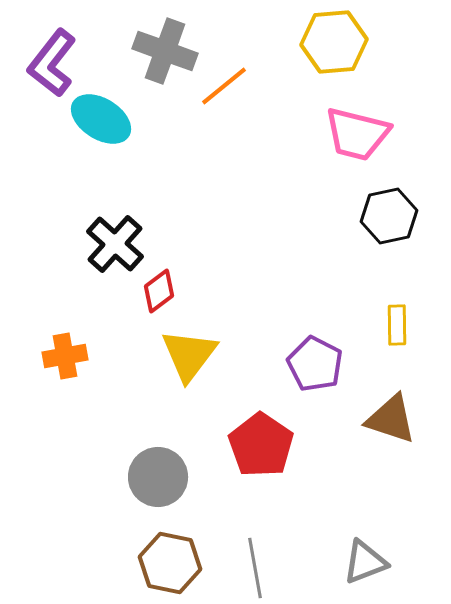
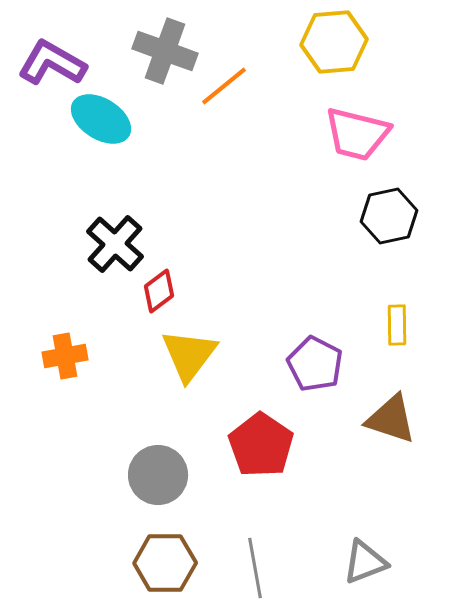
purple L-shape: rotated 82 degrees clockwise
gray circle: moved 2 px up
brown hexagon: moved 5 px left; rotated 12 degrees counterclockwise
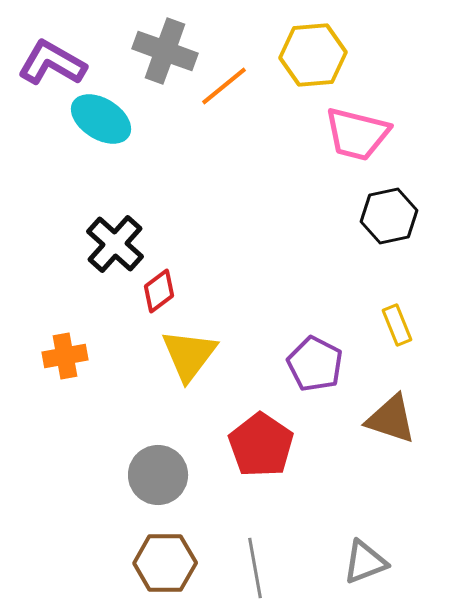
yellow hexagon: moved 21 px left, 13 px down
yellow rectangle: rotated 21 degrees counterclockwise
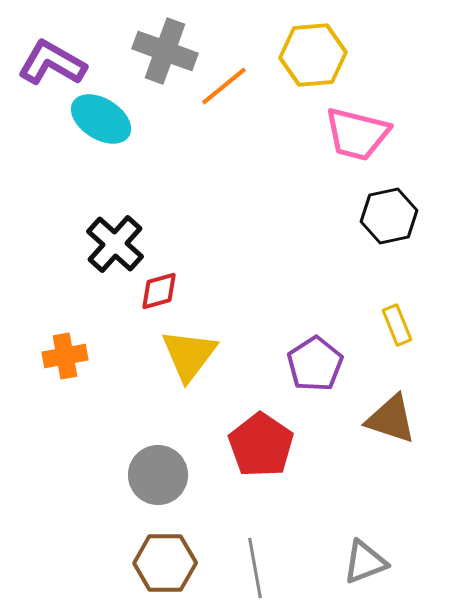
red diamond: rotated 21 degrees clockwise
purple pentagon: rotated 12 degrees clockwise
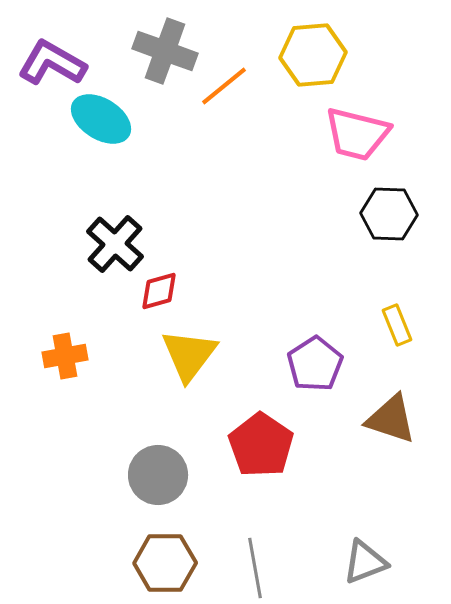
black hexagon: moved 2 px up; rotated 14 degrees clockwise
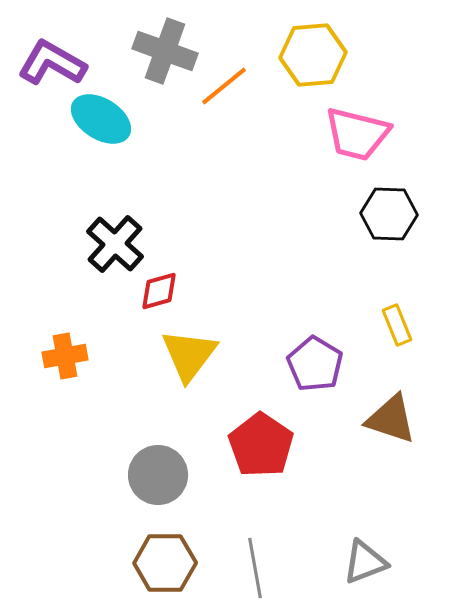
purple pentagon: rotated 8 degrees counterclockwise
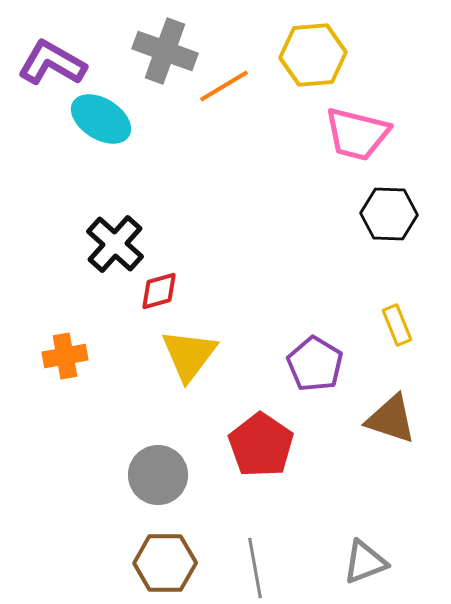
orange line: rotated 8 degrees clockwise
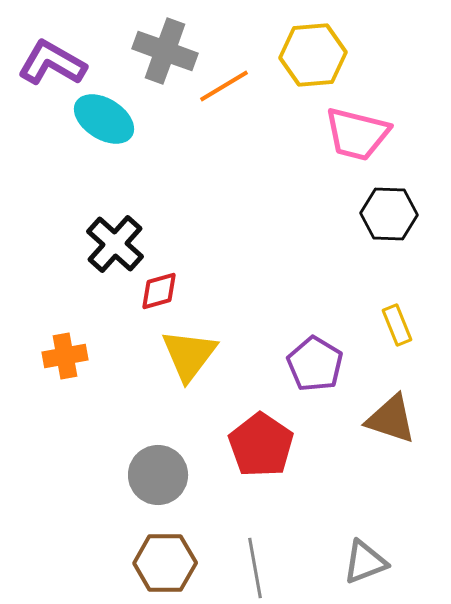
cyan ellipse: moved 3 px right
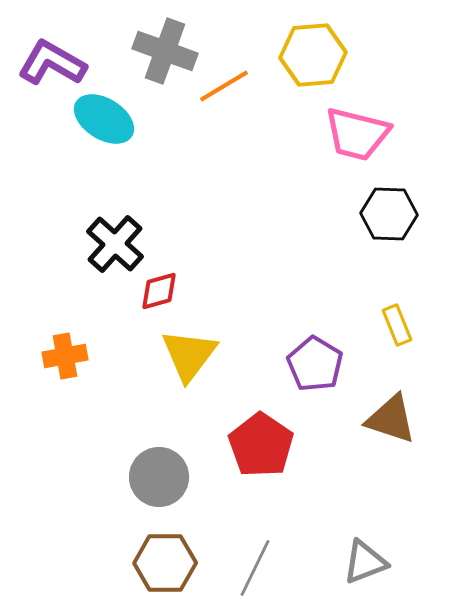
gray circle: moved 1 px right, 2 px down
gray line: rotated 36 degrees clockwise
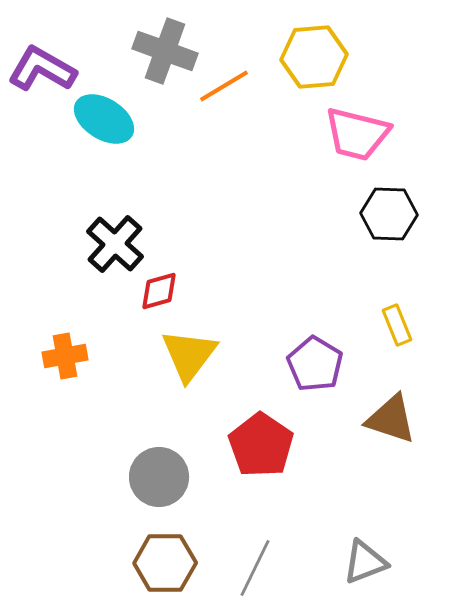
yellow hexagon: moved 1 px right, 2 px down
purple L-shape: moved 10 px left, 6 px down
